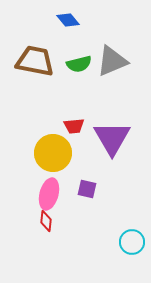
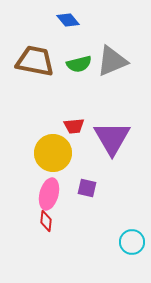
purple square: moved 1 px up
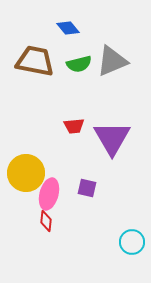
blue diamond: moved 8 px down
yellow circle: moved 27 px left, 20 px down
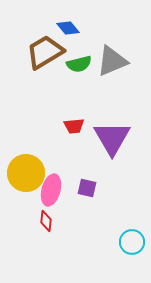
brown trapezoid: moved 10 px right, 9 px up; rotated 42 degrees counterclockwise
pink ellipse: moved 2 px right, 4 px up
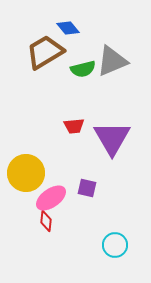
green semicircle: moved 4 px right, 5 px down
pink ellipse: moved 8 px down; rotated 40 degrees clockwise
cyan circle: moved 17 px left, 3 px down
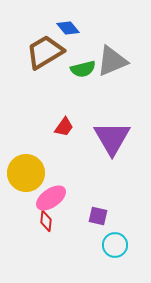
red trapezoid: moved 10 px left, 1 px down; rotated 50 degrees counterclockwise
purple square: moved 11 px right, 28 px down
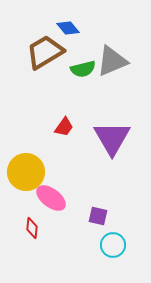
yellow circle: moved 1 px up
pink ellipse: rotated 72 degrees clockwise
red diamond: moved 14 px left, 7 px down
cyan circle: moved 2 px left
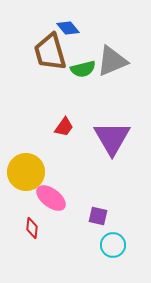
brown trapezoid: moved 5 px right; rotated 75 degrees counterclockwise
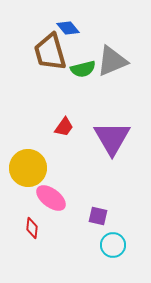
yellow circle: moved 2 px right, 4 px up
